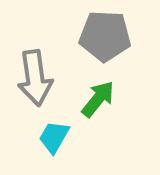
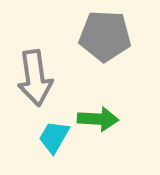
green arrow: moved 20 px down; rotated 54 degrees clockwise
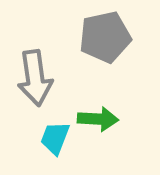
gray pentagon: moved 1 px down; rotated 15 degrees counterclockwise
cyan trapezoid: moved 1 px right, 1 px down; rotated 9 degrees counterclockwise
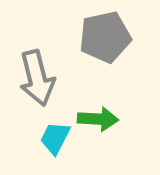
gray arrow: moved 2 px right; rotated 6 degrees counterclockwise
cyan trapezoid: rotated 6 degrees clockwise
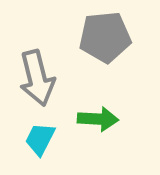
gray pentagon: rotated 6 degrees clockwise
cyan trapezoid: moved 15 px left, 1 px down
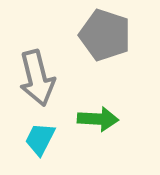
gray pentagon: moved 2 px up; rotated 24 degrees clockwise
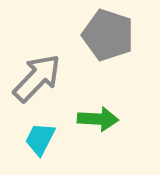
gray pentagon: moved 3 px right
gray arrow: rotated 122 degrees counterclockwise
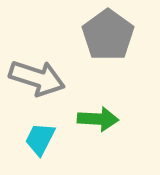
gray pentagon: rotated 18 degrees clockwise
gray arrow: rotated 64 degrees clockwise
